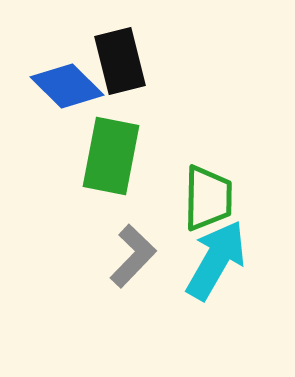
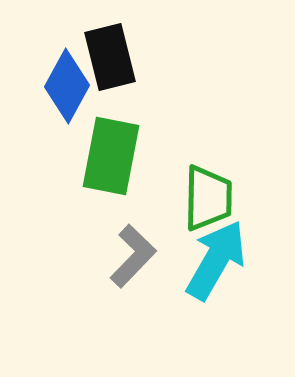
black rectangle: moved 10 px left, 4 px up
blue diamond: rotated 74 degrees clockwise
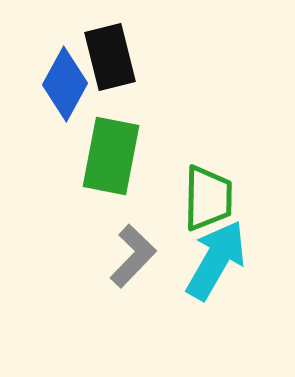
blue diamond: moved 2 px left, 2 px up
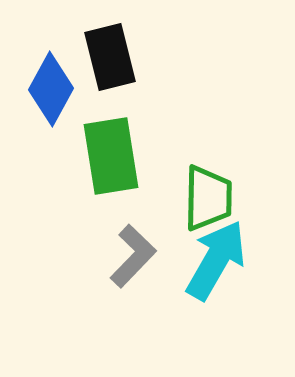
blue diamond: moved 14 px left, 5 px down
green rectangle: rotated 20 degrees counterclockwise
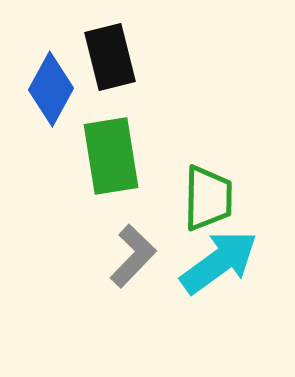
cyan arrow: moved 3 px right, 2 px down; rotated 24 degrees clockwise
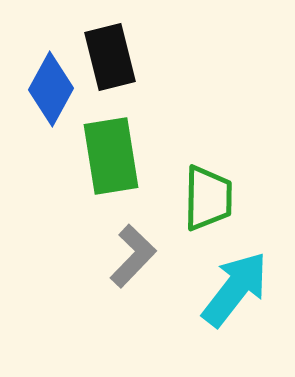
cyan arrow: moved 16 px right, 27 px down; rotated 16 degrees counterclockwise
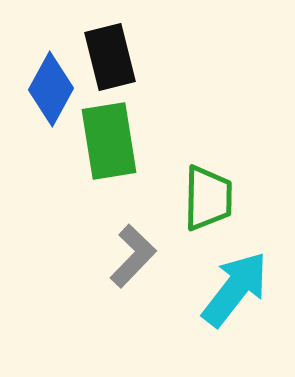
green rectangle: moved 2 px left, 15 px up
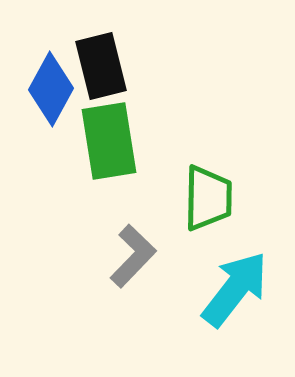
black rectangle: moved 9 px left, 9 px down
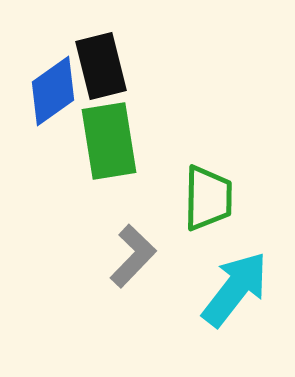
blue diamond: moved 2 px right, 2 px down; rotated 26 degrees clockwise
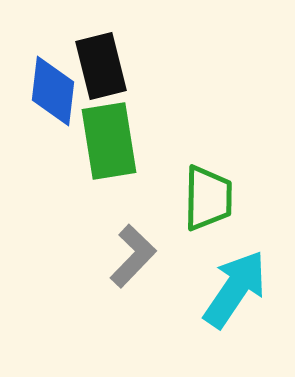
blue diamond: rotated 48 degrees counterclockwise
cyan arrow: rotated 4 degrees counterclockwise
